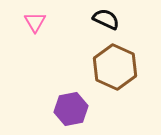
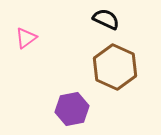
pink triangle: moved 9 px left, 16 px down; rotated 25 degrees clockwise
purple hexagon: moved 1 px right
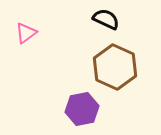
pink triangle: moved 5 px up
purple hexagon: moved 10 px right
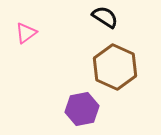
black semicircle: moved 1 px left, 2 px up; rotated 8 degrees clockwise
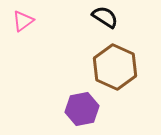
pink triangle: moved 3 px left, 12 px up
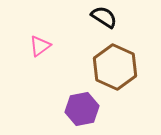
black semicircle: moved 1 px left
pink triangle: moved 17 px right, 25 px down
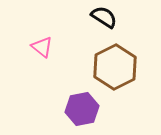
pink triangle: moved 2 px right, 1 px down; rotated 45 degrees counterclockwise
brown hexagon: rotated 9 degrees clockwise
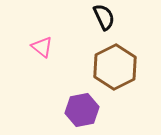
black semicircle: rotated 32 degrees clockwise
purple hexagon: moved 1 px down
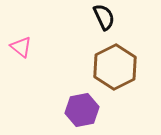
pink triangle: moved 21 px left
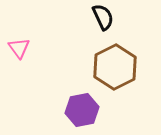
black semicircle: moved 1 px left
pink triangle: moved 2 px left, 1 px down; rotated 15 degrees clockwise
